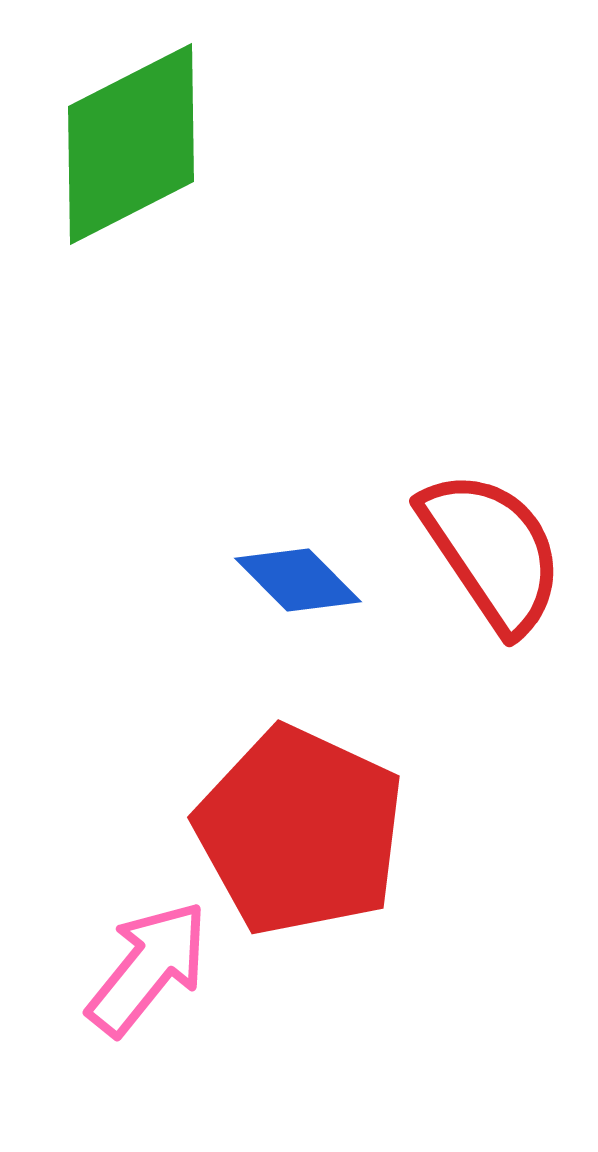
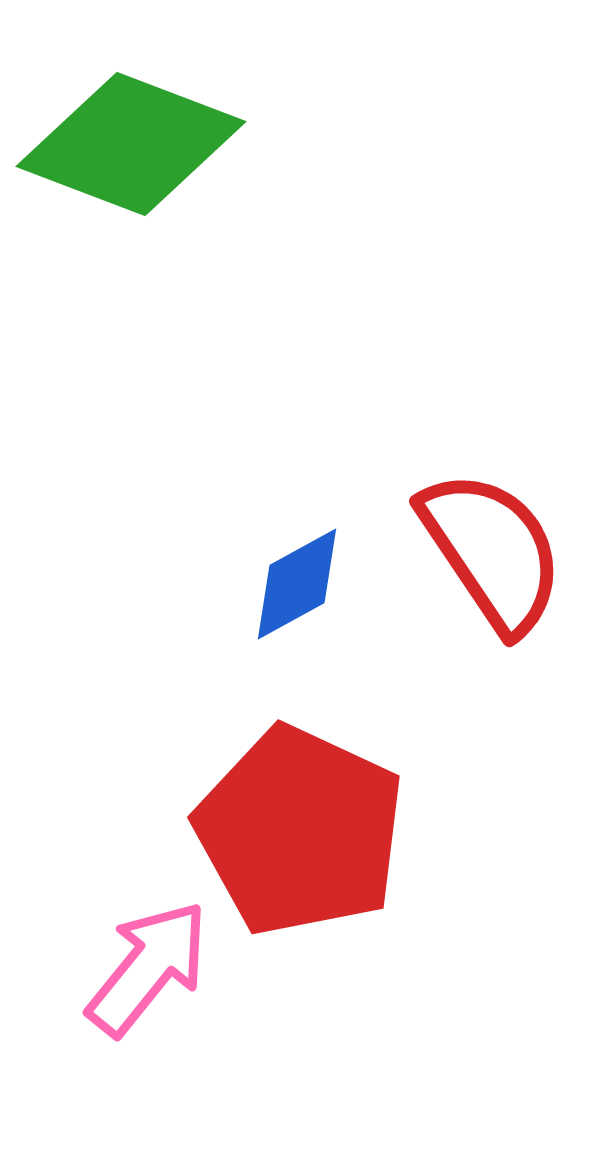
green diamond: rotated 48 degrees clockwise
blue diamond: moved 1 px left, 4 px down; rotated 74 degrees counterclockwise
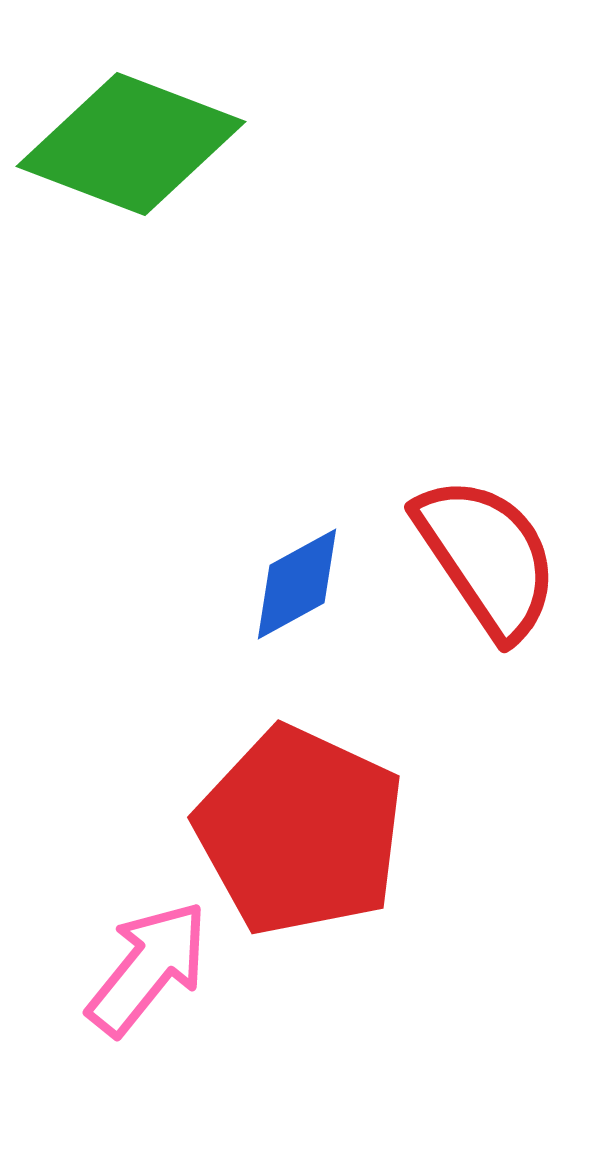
red semicircle: moved 5 px left, 6 px down
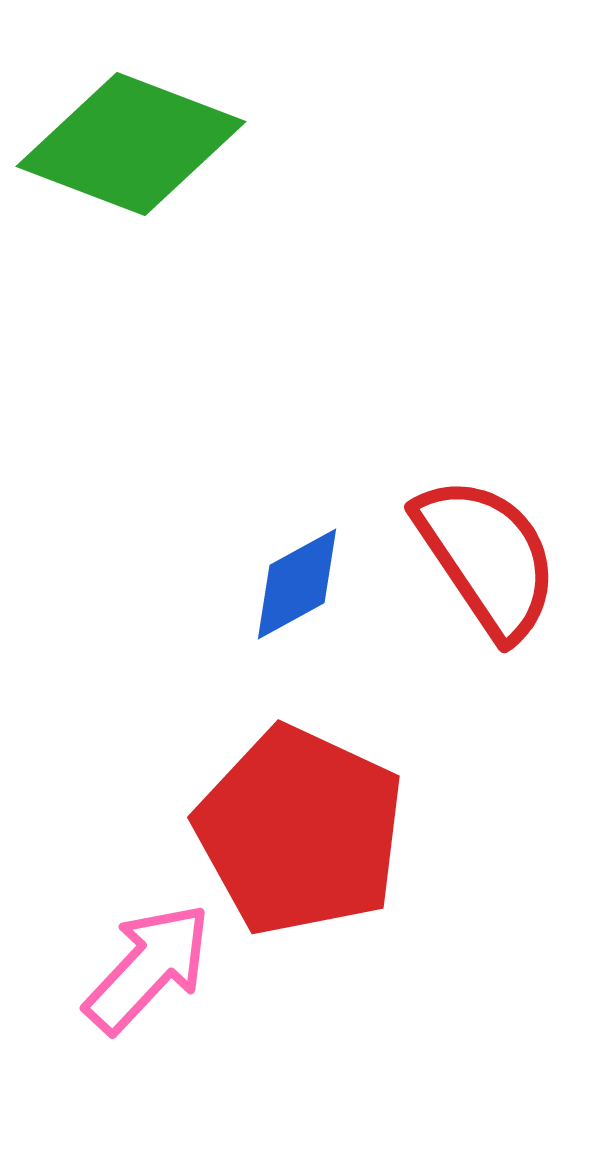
pink arrow: rotated 4 degrees clockwise
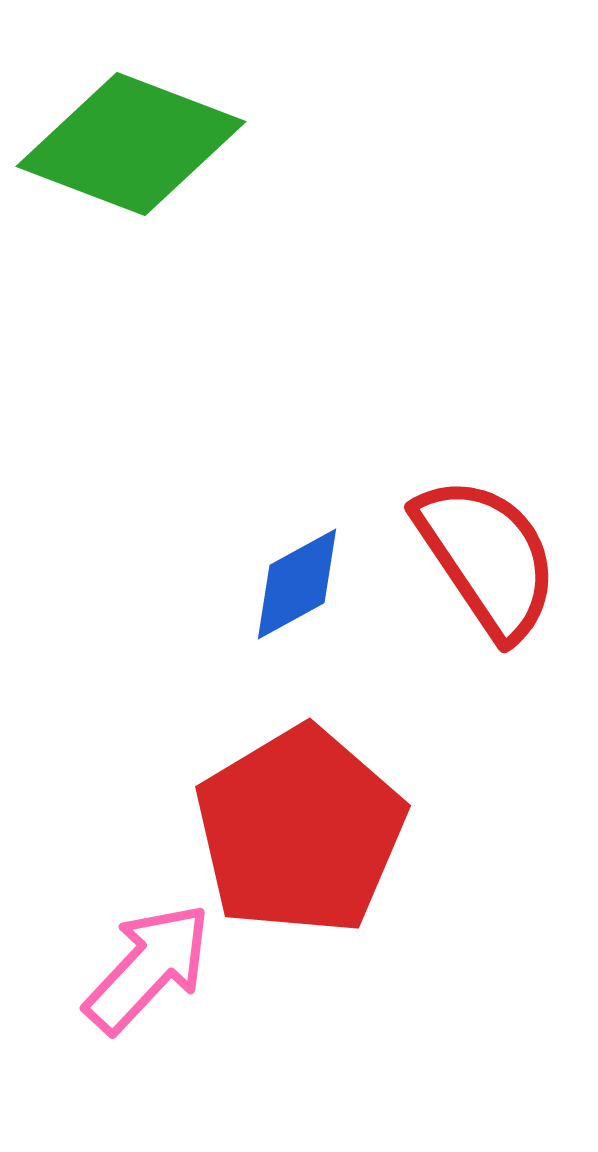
red pentagon: rotated 16 degrees clockwise
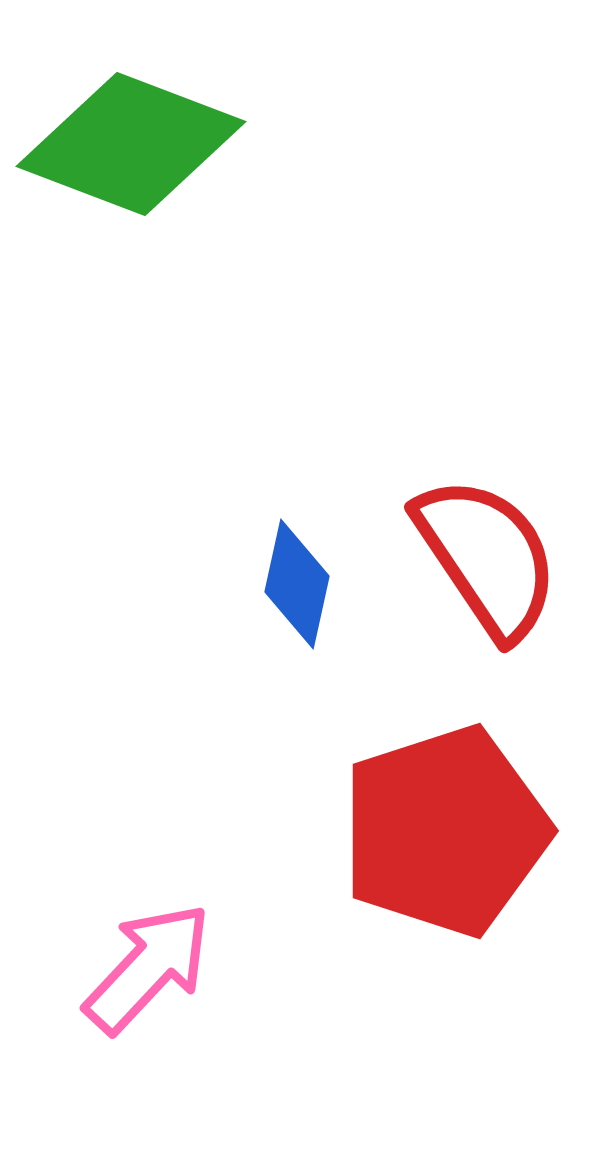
blue diamond: rotated 49 degrees counterclockwise
red pentagon: moved 145 px right; rotated 13 degrees clockwise
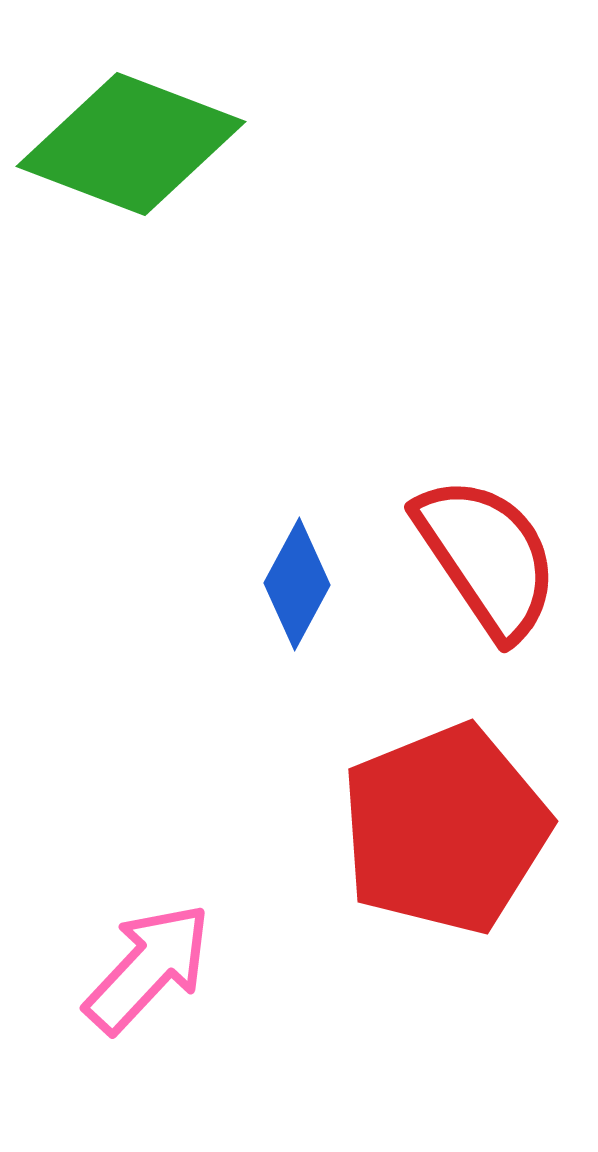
blue diamond: rotated 16 degrees clockwise
red pentagon: moved 2 px up; rotated 4 degrees counterclockwise
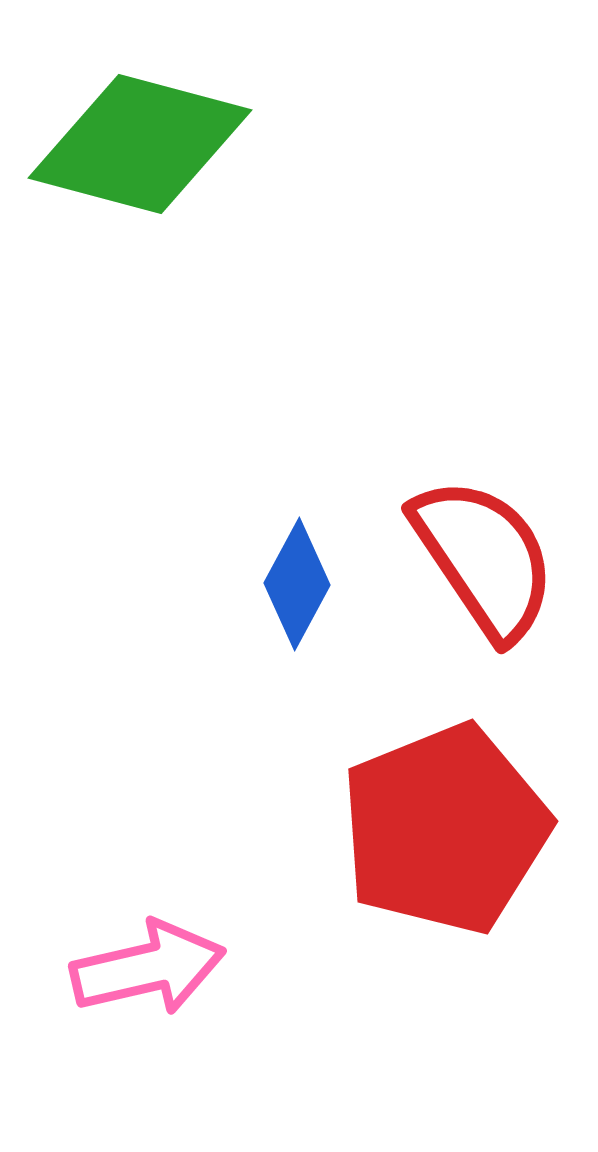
green diamond: moved 9 px right; rotated 6 degrees counterclockwise
red semicircle: moved 3 px left, 1 px down
pink arrow: rotated 34 degrees clockwise
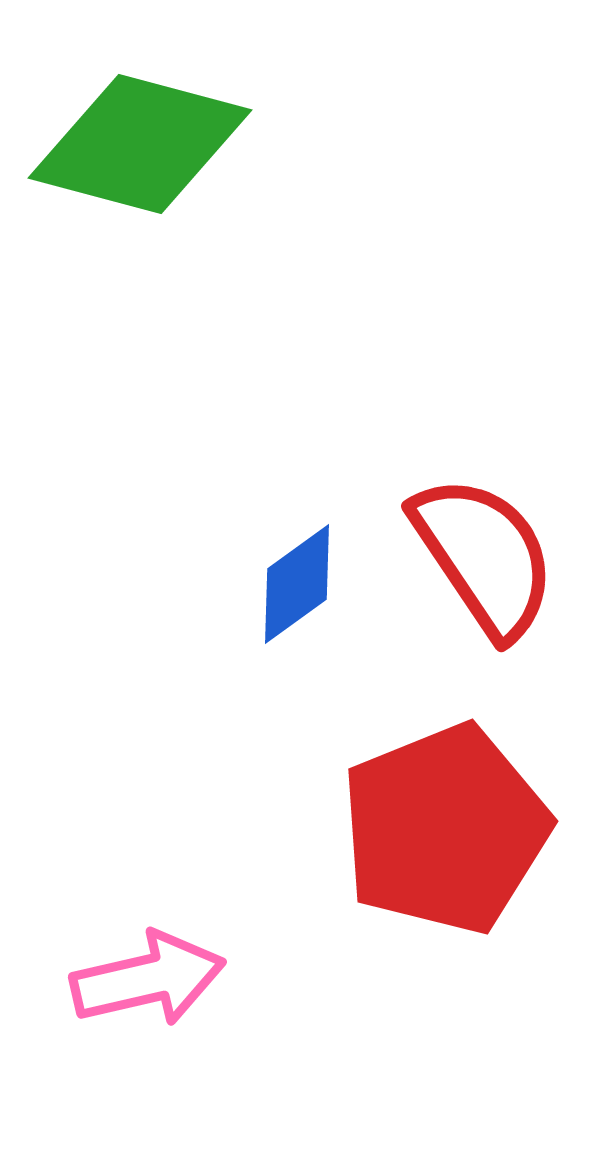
red semicircle: moved 2 px up
blue diamond: rotated 26 degrees clockwise
pink arrow: moved 11 px down
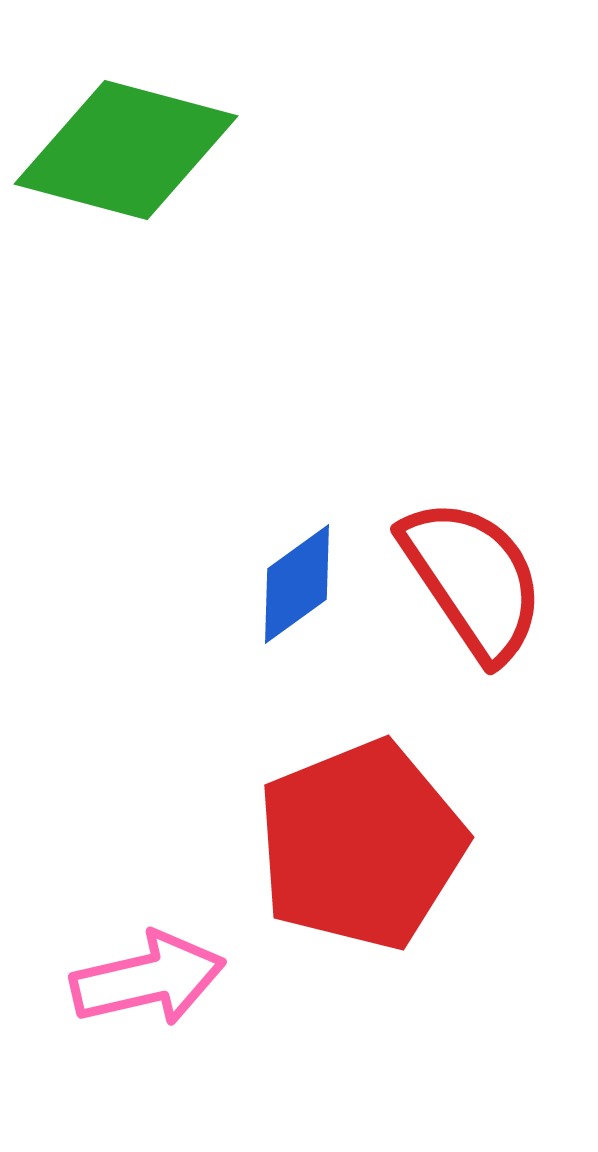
green diamond: moved 14 px left, 6 px down
red semicircle: moved 11 px left, 23 px down
red pentagon: moved 84 px left, 16 px down
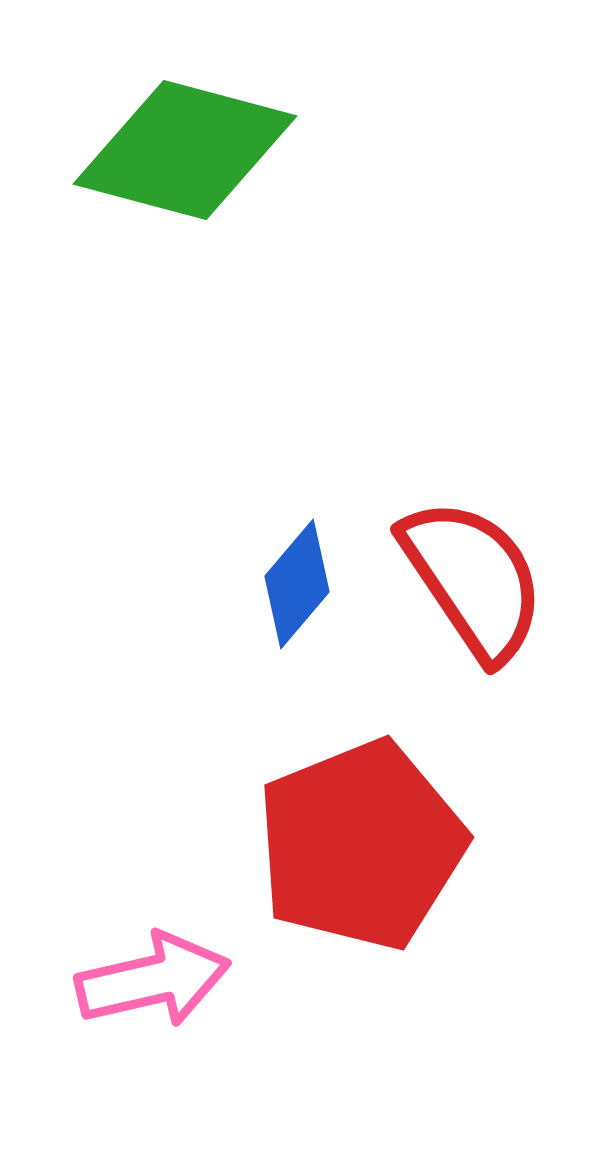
green diamond: moved 59 px right
blue diamond: rotated 14 degrees counterclockwise
pink arrow: moved 5 px right, 1 px down
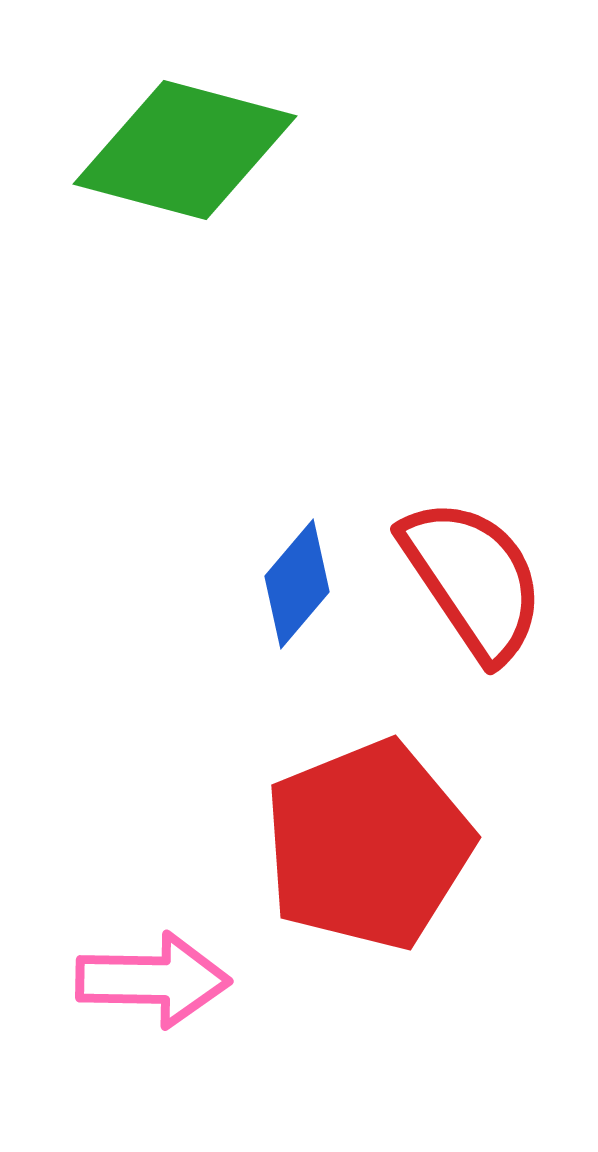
red pentagon: moved 7 px right
pink arrow: rotated 14 degrees clockwise
